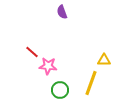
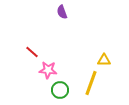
pink star: moved 4 px down
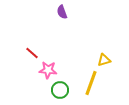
red line: moved 1 px down
yellow triangle: rotated 16 degrees counterclockwise
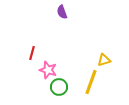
red line: rotated 64 degrees clockwise
pink star: rotated 12 degrees clockwise
yellow line: moved 1 px up
green circle: moved 1 px left, 3 px up
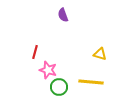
purple semicircle: moved 1 px right, 3 px down
red line: moved 3 px right, 1 px up
yellow triangle: moved 4 px left, 6 px up; rotated 32 degrees clockwise
yellow line: rotated 75 degrees clockwise
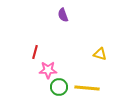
pink star: rotated 18 degrees counterclockwise
yellow line: moved 4 px left, 6 px down
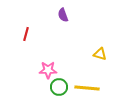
red line: moved 9 px left, 18 px up
